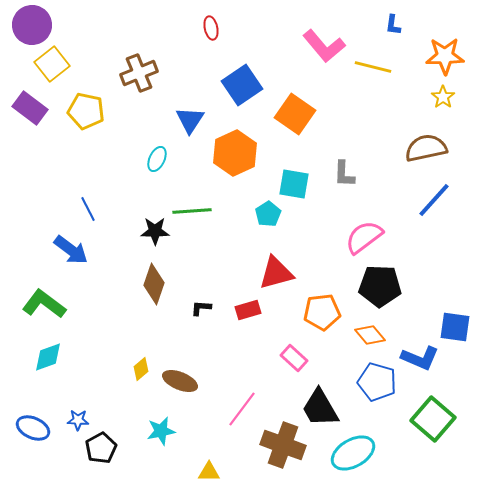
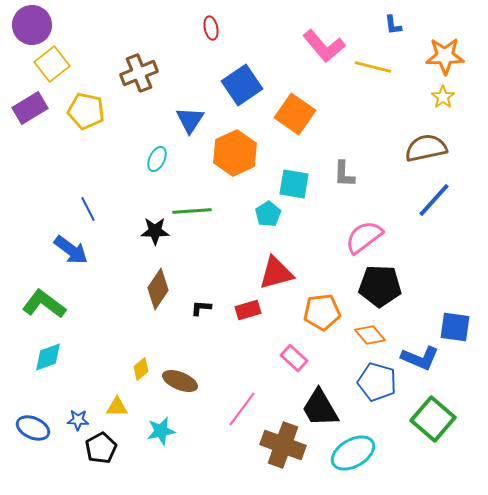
blue L-shape at (393, 25): rotated 15 degrees counterclockwise
purple rectangle at (30, 108): rotated 68 degrees counterclockwise
brown diamond at (154, 284): moved 4 px right, 5 px down; rotated 15 degrees clockwise
yellow triangle at (209, 472): moved 92 px left, 65 px up
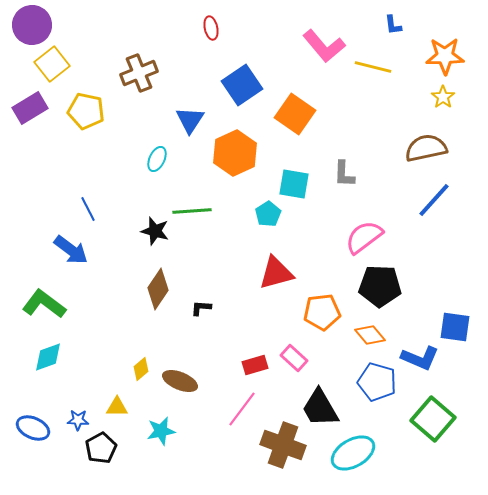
black star at (155, 231): rotated 16 degrees clockwise
red rectangle at (248, 310): moved 7 px right, 55 px down
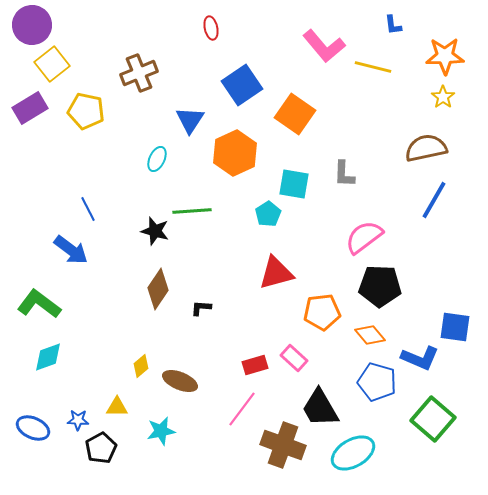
blue line at (434, 200): rotated 12 degrees counterclockwise
green L-shape at (44, 304): moved 5 px left
yellow diamond at (141, 369): moved 3 px up
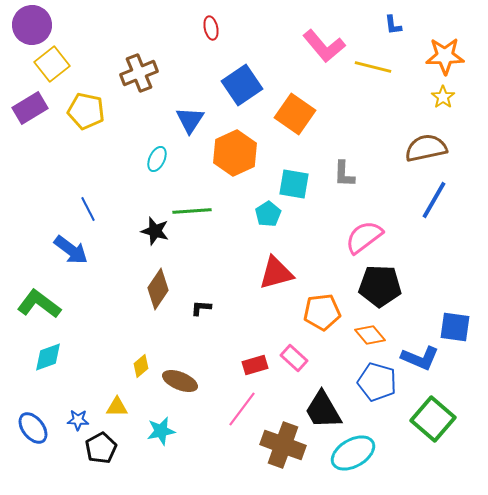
black trapezoid at (320, 408): moved 3 px right, 2 px down
blue ellipse at (33, 428): rotated 28 degrees clockwise
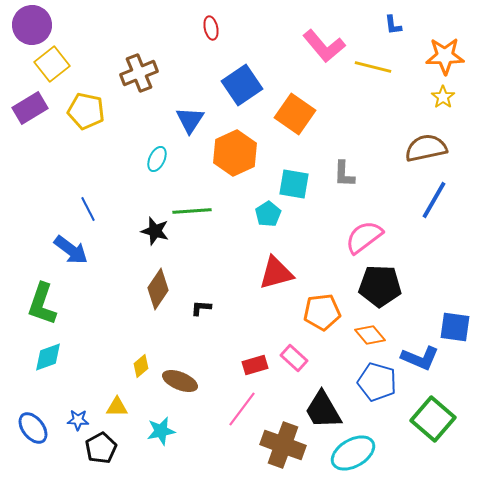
green L-shape at (39, 304): moved 3 px right; rotated 108 degrees counterclockwise
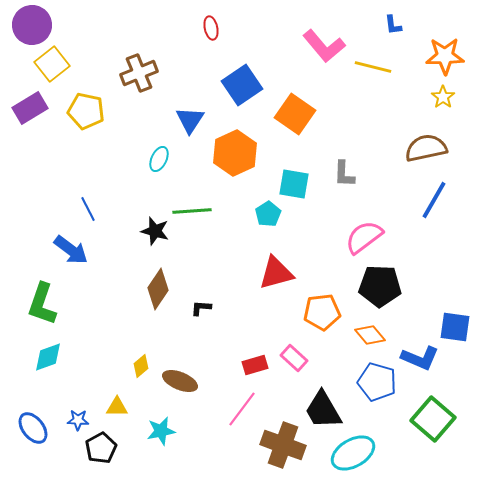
cyan ellipse at (157, 159): moved 2 px right
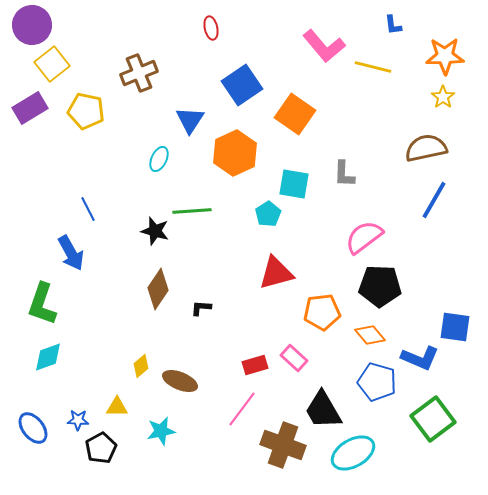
blue arrow at (71, 250): moved 3 px down; rotated 24 degrees clockwise
green square at (433, 419): rotated 12 degrees clockwise
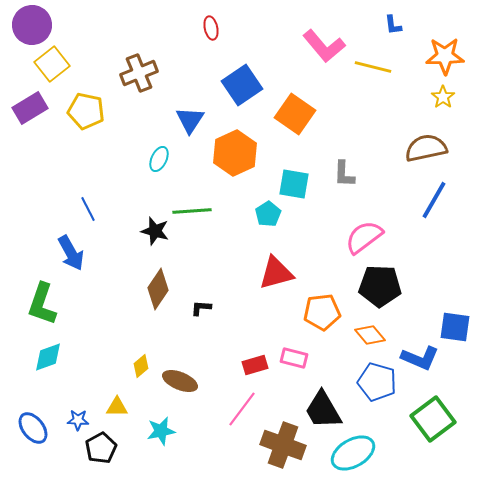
pink rectangle at (294, 358): rotated 28 degrees counterclockwise
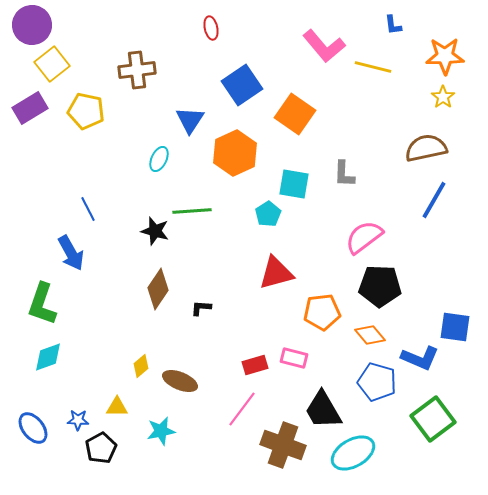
brown cross at (139, 73): moved 2 px left, 3 px up; rotated 15 degrees clockwise
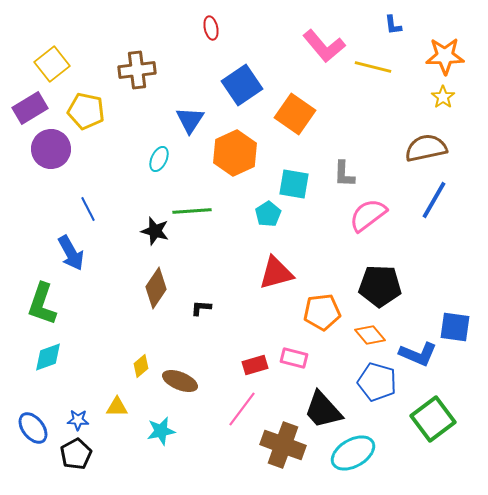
purple circle at (32, 25): moved 19 px right, 124 px down
pink semicircle at (364, 237): moved 4 px right, 22 px up
brown diamond at (158, 289): moved 2 px left, 1 px up
blue L-shape at (420, 358): moved 2 px left, 4 px up
black trapezoid at (323, 410): rotated 12 degrees counterclockwise
black pentagon at (101, 448): moved 25 px left, 6 px down
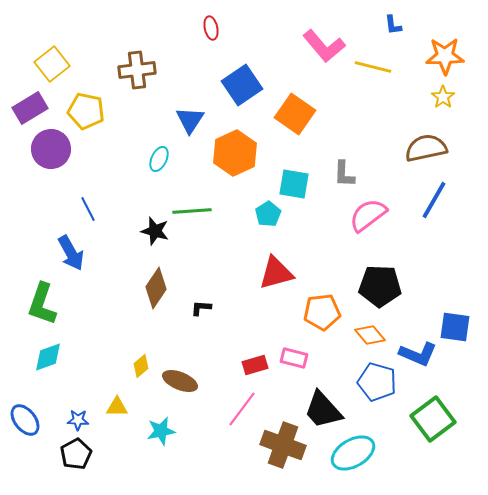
blue ellipse at (33, 428): moved 8 px left, 8 px up
